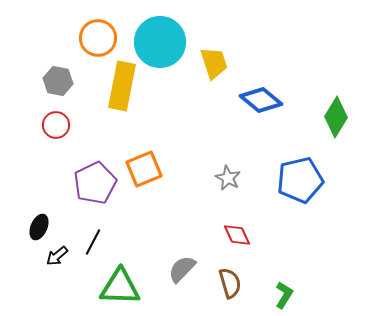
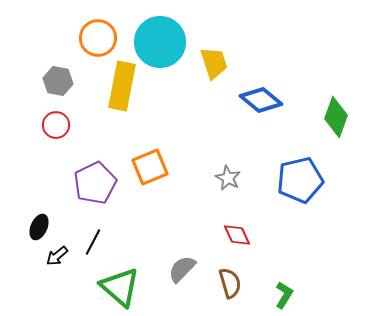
green diamond: rotated 12 degrees counterclockwise
orange square: moved 6 px right, 2 px up
green triangle: rotated 39 degrees clockwise
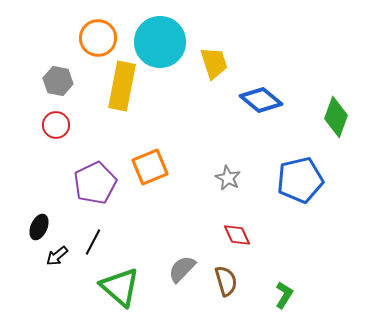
brown semicircle: moved 4 px left, 2 px up
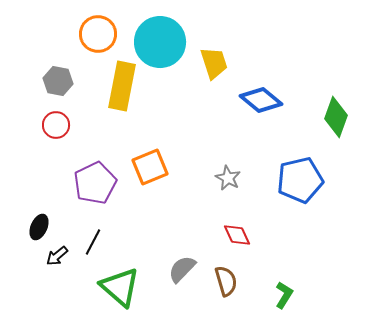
orange circle: moved 4 px up
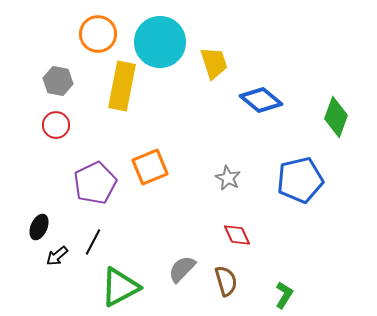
green triangle: rotated 51 degrees clockwise
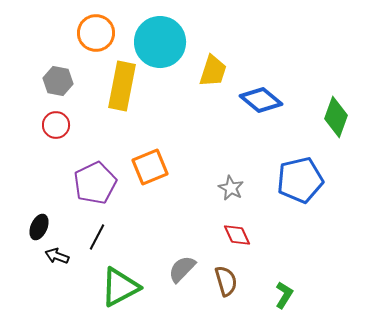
orange circle: moved 2 px left, 1 px up
yellow trapezoid: moved 1 px left, 8 px down; rotated 36 degrees clockwise
gray star: moved 3 px right, 10 px down
black line: moved 4 px right, 5 px up
black arrow: rotated 60 degrees clockwise
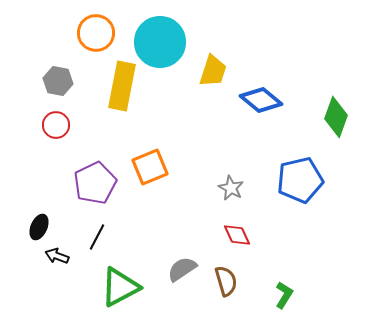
gray semicircle: rotated 12 degrees clockwise
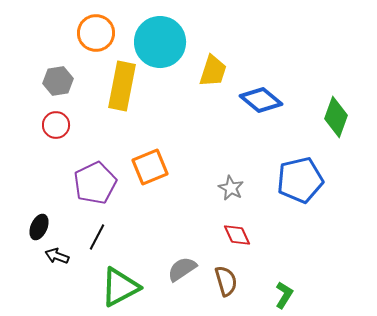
gray hexagon: rotated 20 degrees counterclockwise
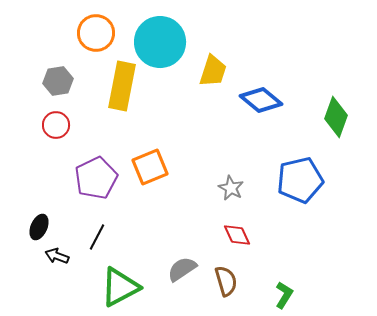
purple pentagon: moved 1 px right, 5 px up
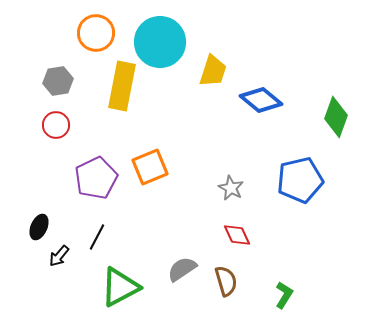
black arrow: moved 2 px right; rotated 70 degrees counterclockwise
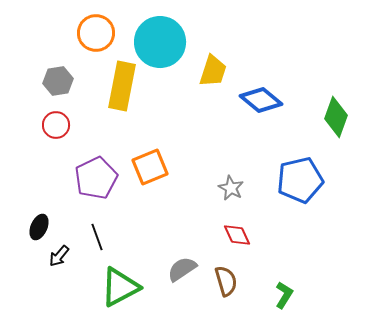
black line: rotated 48 degrees counterclockwise
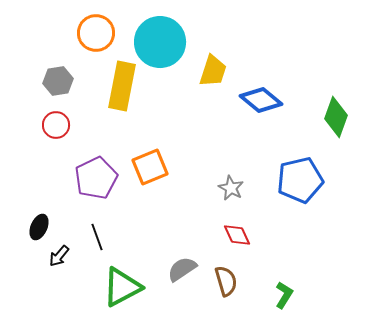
green triangle: moved 2 px right
